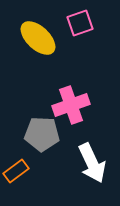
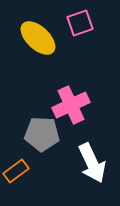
pink cross: rotated 6 degrees counterclockwise
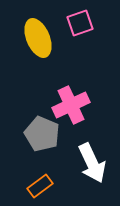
yellow ellipse: rotated 24 degrees clockwise
gray pentagon: rotated 20 degrees clockwise
orange rectangle: moved 24 px right, 15 px down
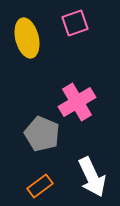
pink square: moved 5 px left
yellow ellipse: moved 11 px left; rotated 9 degrees clockwise
pink cross: moved 6 px right, 3 px up; rotated 6 degrees counterclockwise
white arrow: moved 14 px down
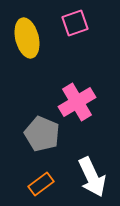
orange rectangle: moved 1 px right, 2 px up
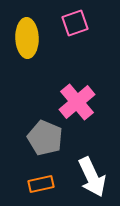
yellow ellipse: rotated 12 degrees clockwise
pink cross: rotated 9 degrees counterclockwise
gray pentagon: moved 3 px right, 4 px down
orange rectangle: rotated 25 degrees clockwise
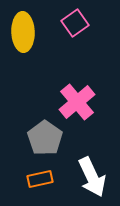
pink square: rotated 16 degrees counterclockwise
yellow ellipse: moved 4 px left, 6 px up
gray pentagon: rotated 12 degrees clockwise
orange rectangle: moved 1 px left, 5 px up
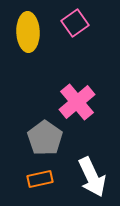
yellow ellipse: moved 5 px right
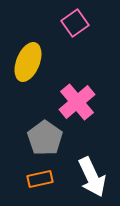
yellow ellipse: moved 30 px down; rotated 24 degrees clockwise
